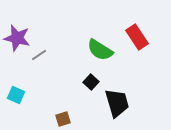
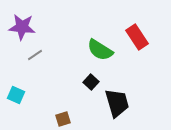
purple star: moved 5 px right, 11 px up; rotated 8 degrees counterclockwise
gray line: moved 4 px left
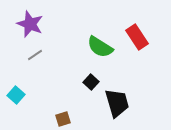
purple star: moved 8 px right, 3 px up; rotated 16 degrees clockwise
green semicircle: moved 3 px up
cyan square: rotated 18 degrees clockwise
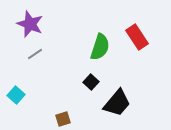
green semicircle: rotated 104 degrees counterclockwise
gray line: moved 1 px up
black trapezoid: rotated 56 degrees clockwise
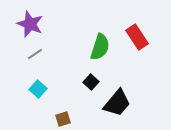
cyan square: moved 22 px right, 6 px up
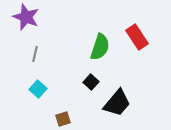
purple star: moved 4 px left, 7 px up
gray line: rotated 42 degrees counterclockwise
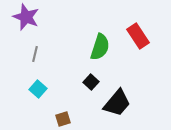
red rectangle: moved 1 px right, 1 px up
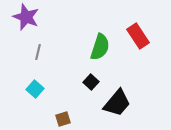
gray line: moved 3 px right, 2 px up
cyan square: moved 3 px left
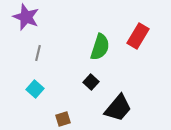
red rectangle: rotated 65 degrees clockwise
gray line: moved 1 px down
black trapezoid: moved 1 px right, 5 px down
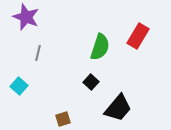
cyan square: moved 16 px left, 3 px up
